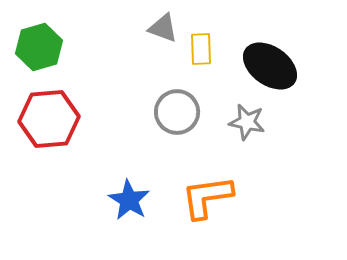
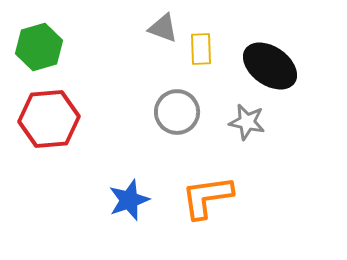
blue star: rotated 21 degrees clockwise
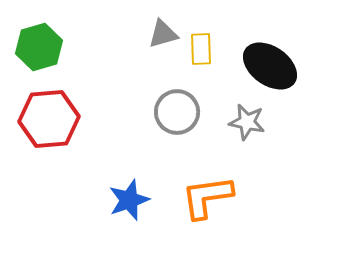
gray triangle: moved 6 px down; rotated 36 degrees counterclockwise
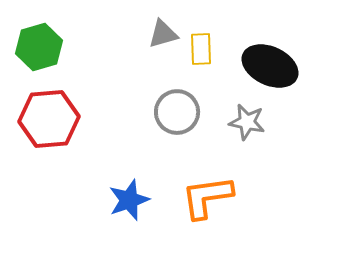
black ellipse: rotated 10 degrees counterclockwise
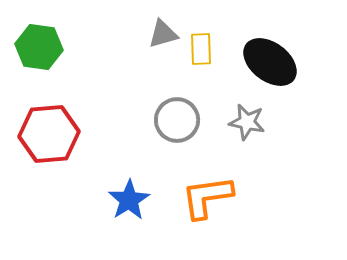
green hexagon: rotated 24 degrees clockwise
black ellipse: moved 4 px up; rotated 12 degrees clockwise
gray circle: moved 8 px down
red hexagon: moved 15 px down
blue star: rotated 12 degrees counterclockwise
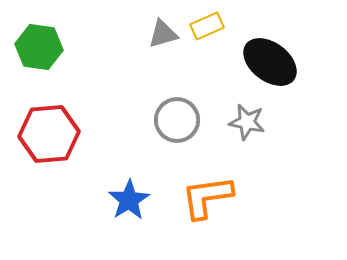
yellow rectangle: moved 6 px right, 23 px up; rotated 68 degrees clockwise
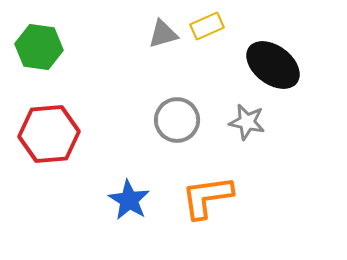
black ellipse: moved 3 px right, 3 px down
blue star: rotated 9 degrees counterclockwise
